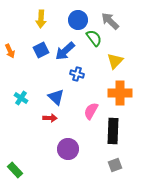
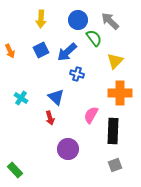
blue arrow: moved 2 px right, 1 px down
pink semicircle: moved 4 px down
red arrow: rotated 72 degrees clockwise
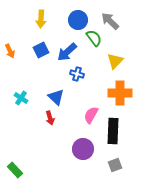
purple circle: moved 15 px right
